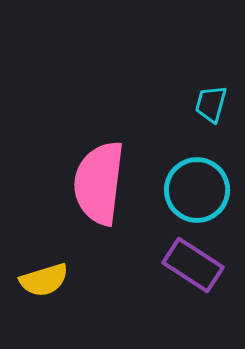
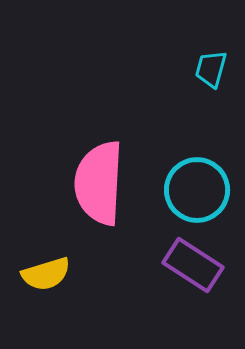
cyan trapezoid: moved 35 px up
pink semicircle: rotated 4 degrees counterclockwise
yellow semicircle: moved 2 px right, 6 px up
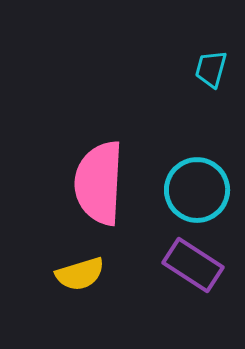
yellow semicircle: moved 34 px right
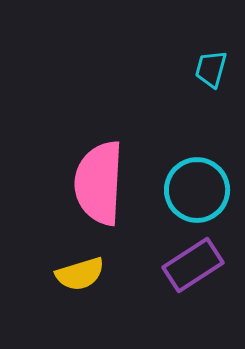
purple rectangle: rotated 66 degrees counterclockwise
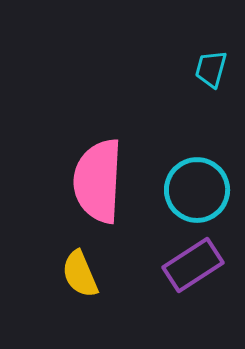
pink semicircle: moved 1 px left, 2 px up
yellow semicircle: rotated 84 degrees clockwise
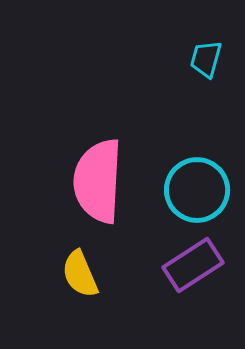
cyan trapezoid: moved 5 px left, 10 px up
